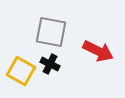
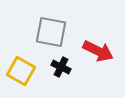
black cross: moved 11 px right, 3 px down
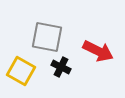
gray square: moved 4 px left, 5 px down
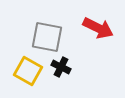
red arrow: moved 23 px up
yellow square: moved 7 px right
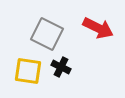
gray square: moved 3 px up; rotated 16 degrees clockwise
yellow square: rotated 20 degrees counterclockwise
